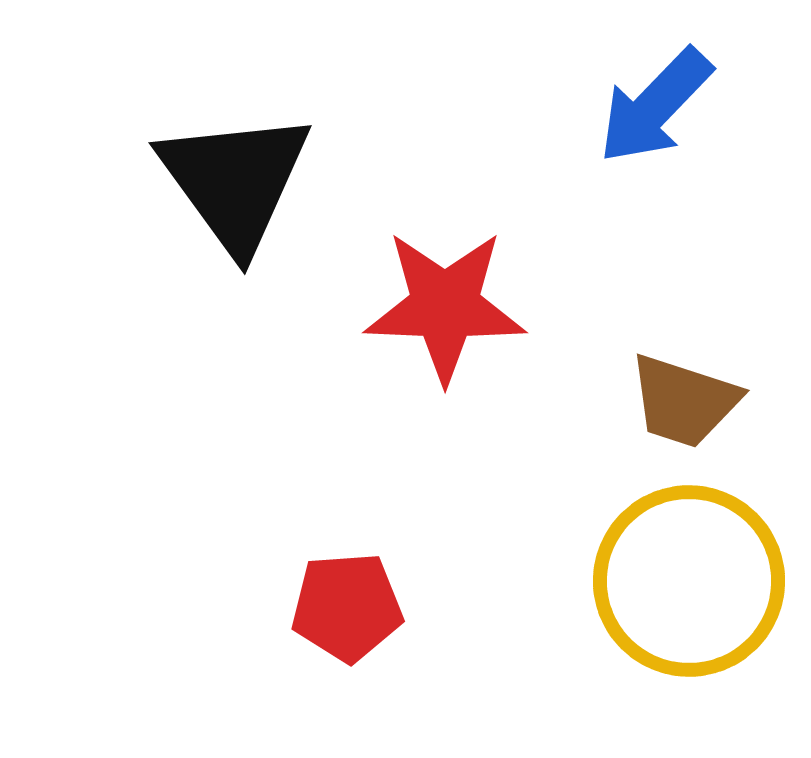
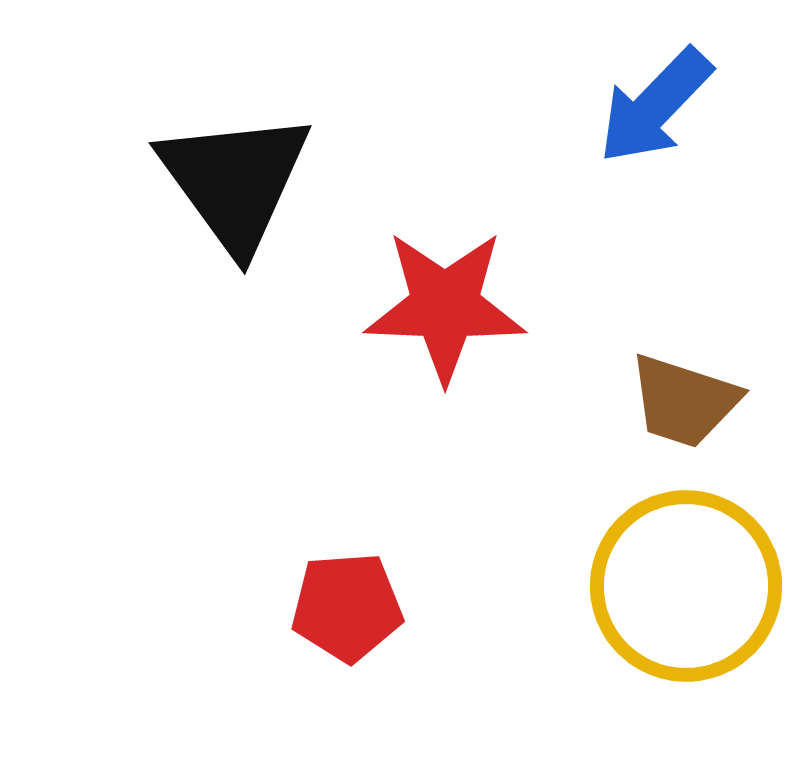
yellow circle: moved 3 px left, 5 px down
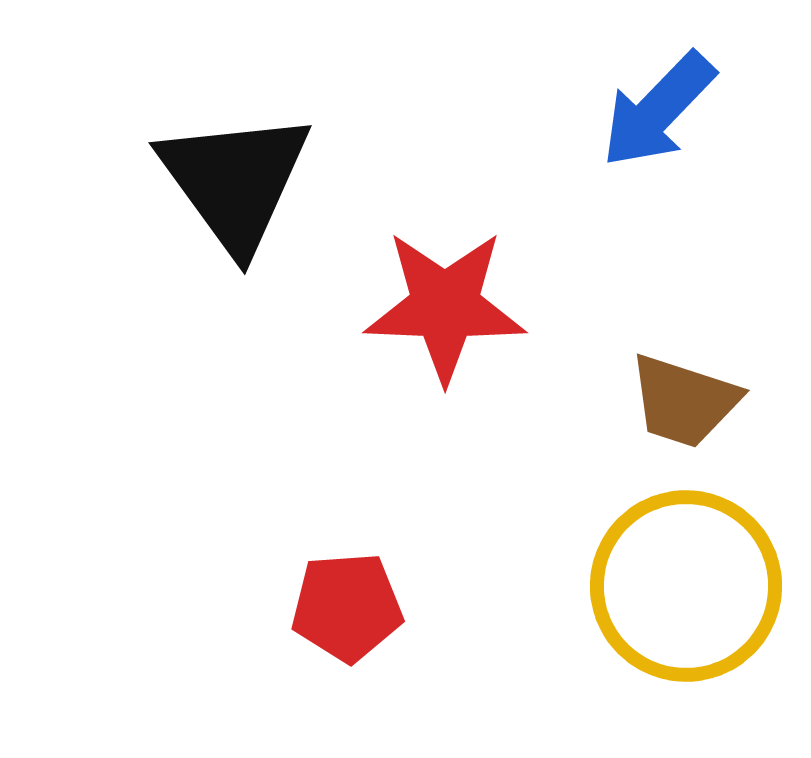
blue arrow: moved 3 px right, 4 px down
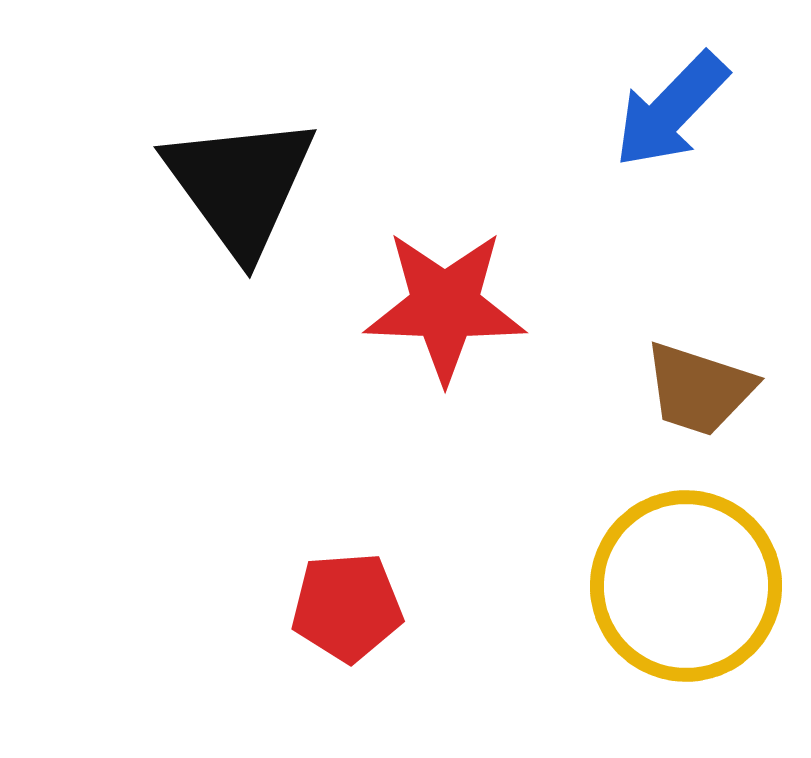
blue arrow: moved 13 px right
black triangle: moved 5 px right, 4 px down
brown trapezoid: moved 15 px right, 12 px up
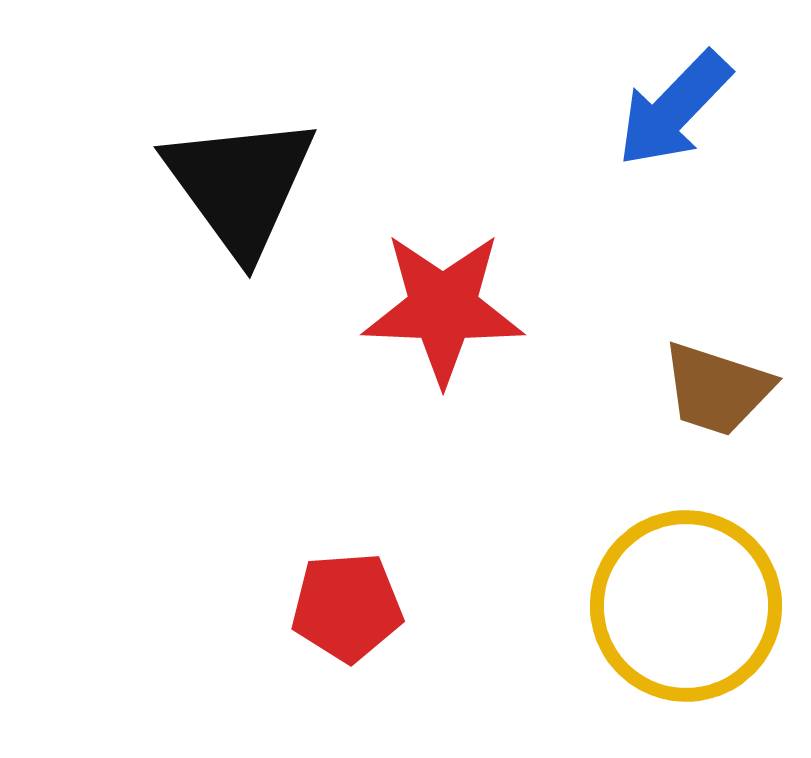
blue arrow: moved 3 px right, 1 px up
red star: moved 2 px left, 2 px down
brown trapezoid: moved 18 px right
yellow circle: moved 20 px down
